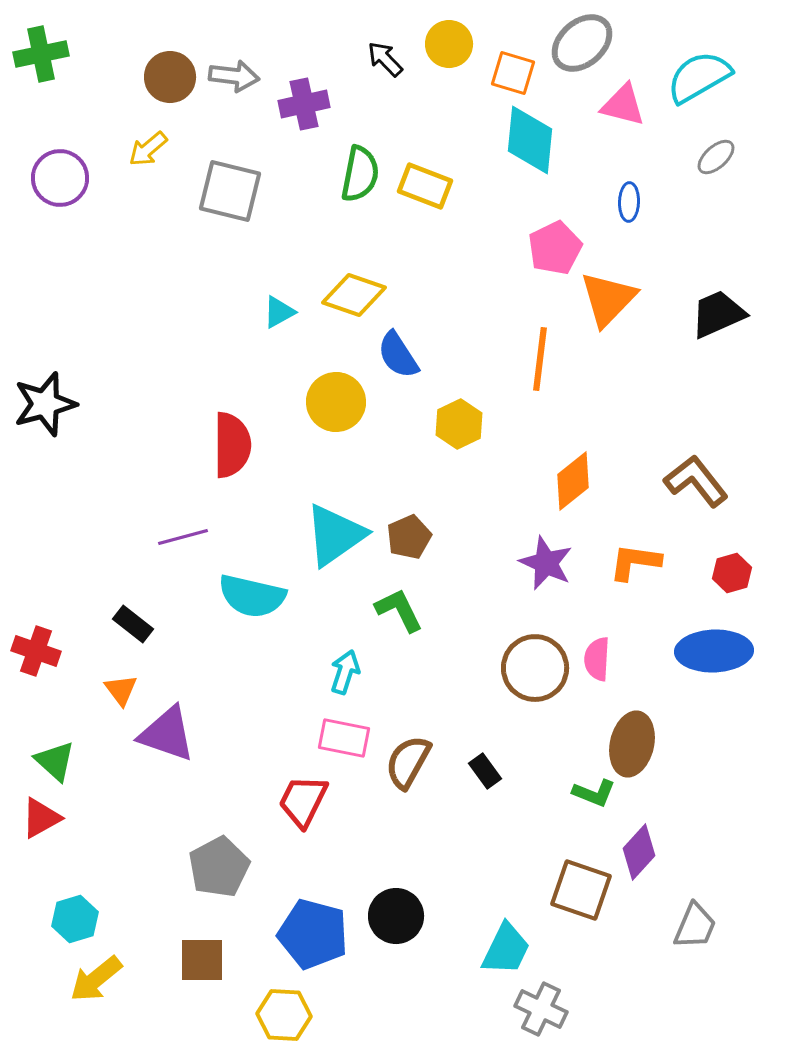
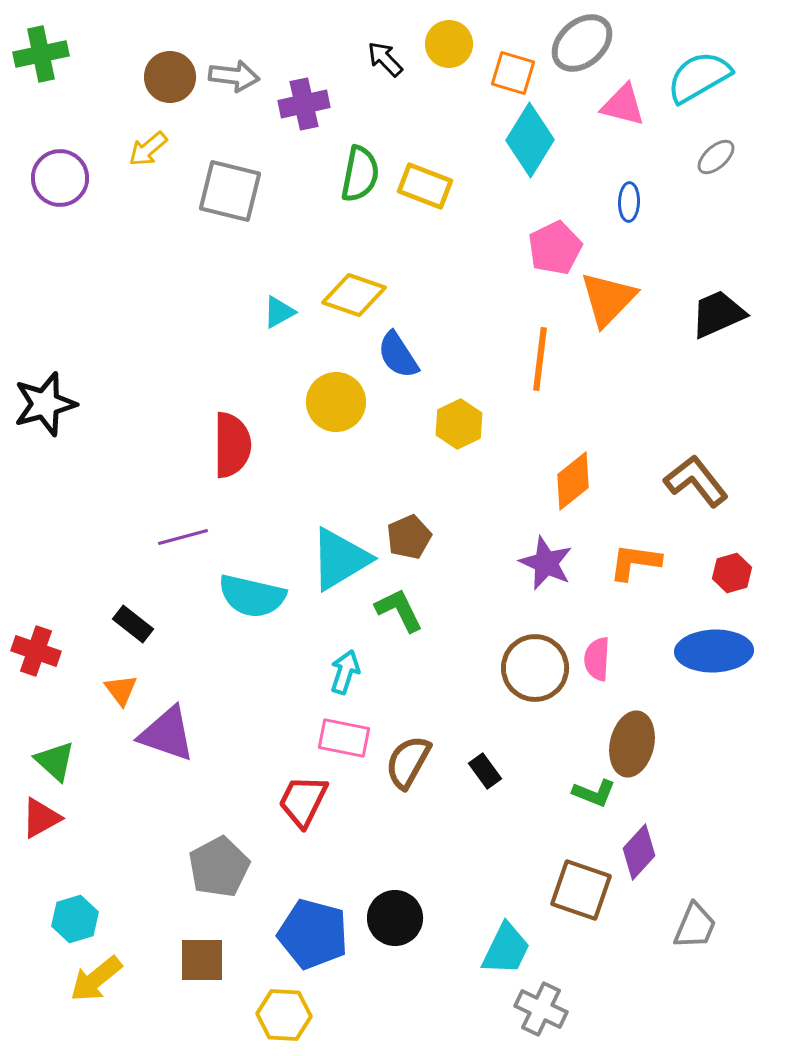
cyan diamond at (530, 140): rotated 26 degrees clockwise
cyan triangle at (335, 535): moved 5 px right, 24 px down; rotated 4 degrees clockwise
black circle at (396, 916): moved 1 px left, 2 px down
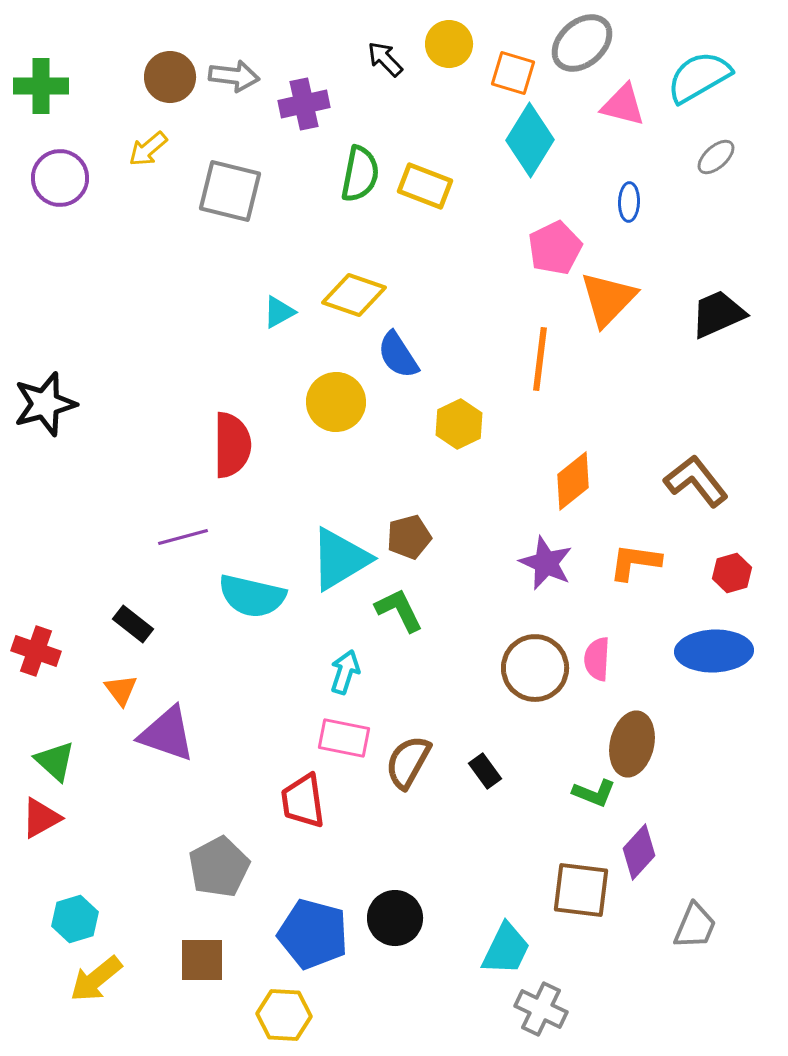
green cross at (41, 54): moved 32 px down; rotated 12 degrees clockwise
brown pentagon at (409, 537): rotated 9 degrees clockwise
red trapezoid at (303, 801): rotated 34 degrees counterclockwise
brown square at (581, 890): rotated 12 degrees counterclockwise
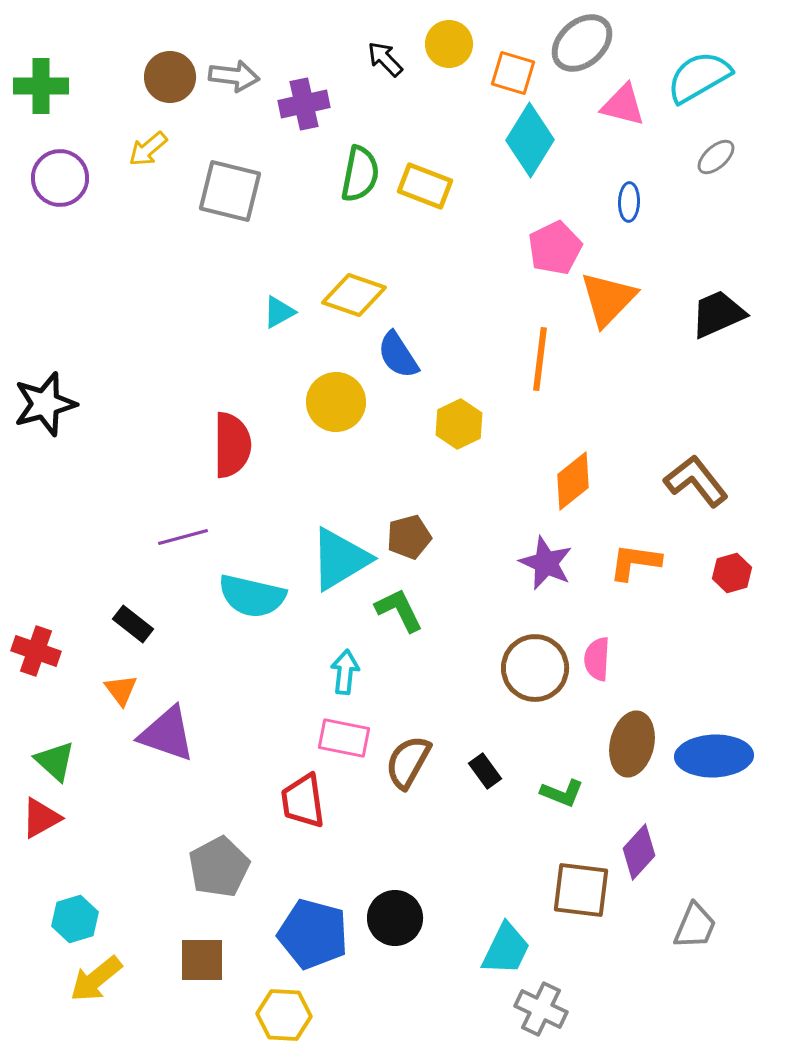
blue ellipse at (714, 651): moved 105 px down
cyan arrow at (345, 672): rotated 12 degrees counterclockwise
green L-shape at (594, 793): moved 32 px left
